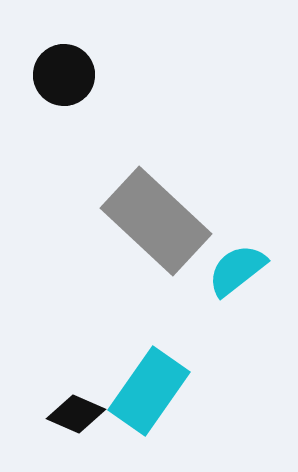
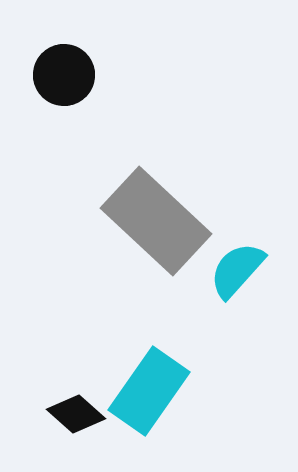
cyan semicircle: rotated 10 degrees counterclockwise
black diamond: rotated 18 degrees clockwise
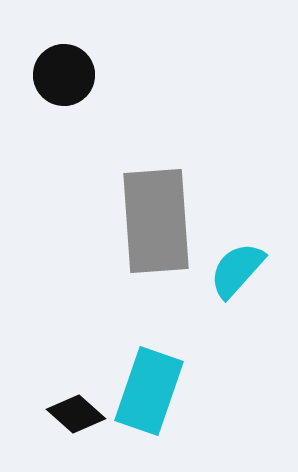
gray rectangle: rotated 43 degrees clockwise
cyan rectangle: rotated 16 degrees counterclockwise
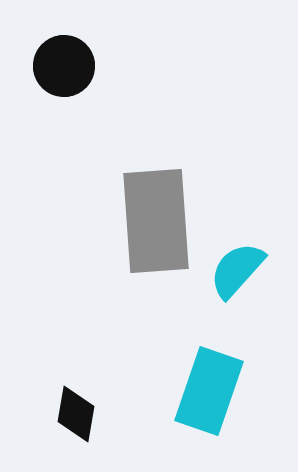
black circle: moved 9 px up
cyan rectangle: moved 60 px right
black diamond: rotated 58 degrees clockwise
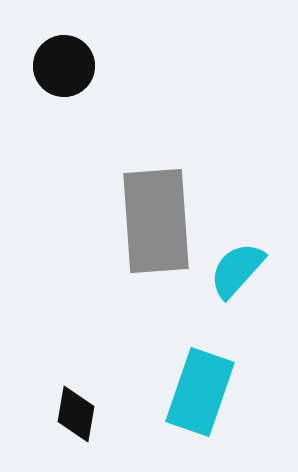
cyan rectangle: moved 9 px left, 1 px down
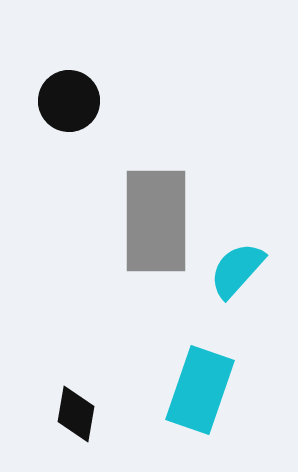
black circle: moved 5 px right, 35 px down
gray rectangle: rotated 4 degrees clockwise
cyan rectangle: moved 2 px up
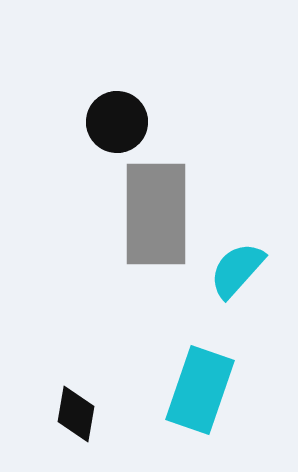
black circle: moved 48 px right, 21 px down
gray rectangle: moved 7 px up
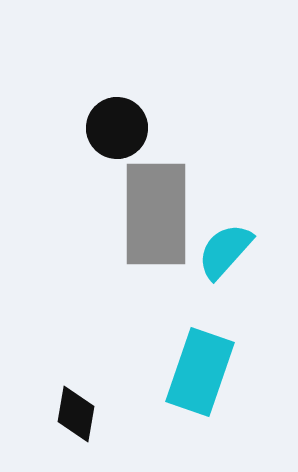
black circle: moved 6 px down
cyan semicircle: moved 12 px left, 19 px up
cyan rectangle: moved 18 px up
